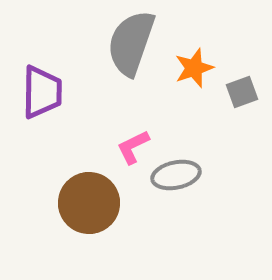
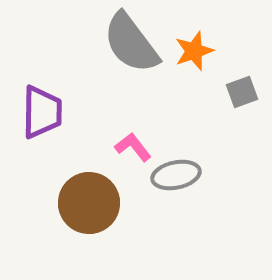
gray semicircle: rotated 56 degrees counterclockwise
orange star: moved 17 px up
purple trapezoid: moved 20 px down
pink L-shape: rotated 78 degrees clockwise
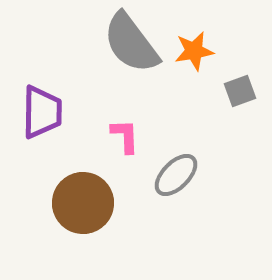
orange star: rotated 9 degrees clockwise
gray square: moved 2 px left, 1 px up
pink L-shape: moved 8 px left, 11 px up; rotated 36 degrees clockwise
gray ellipse: rotated 33 degrees counterclockwise
brown circle: moved 6 px left
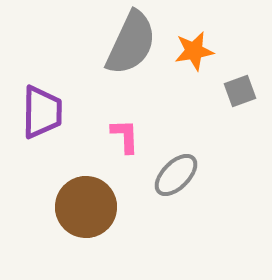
gray semicircle: rotated 118 degrees counterclockwise
brown circle: moved 3 px right, 4 px down
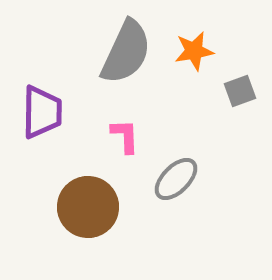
gray semicircle: moved 5 px left, 9 px down
gray ellipse: moved 4 px down
brown circle: moved 2 px right
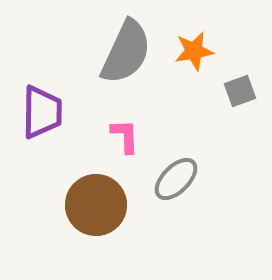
brown circle: moved 8 px right, 2 px up
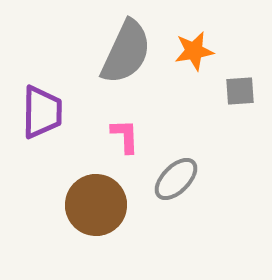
gray square: rotated 16 degrees clockwise
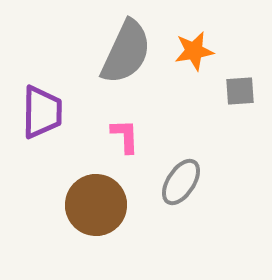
gray ellipse: moved 5 px right, 3 px down; rotated 12 degrees counterclockwise
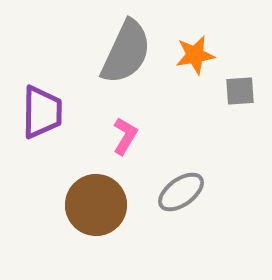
orange star: moved 1 px right, 4 px down
pink L-shape: rotated 33 degrees clockwise
gray ellipse: moved 10 px down; rotated 21 degrees clockwise
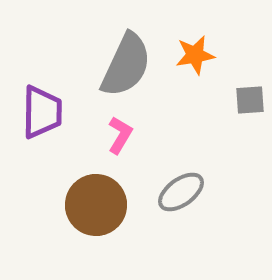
gray semicircle: moved 13 px down
gray square: moved 10 px right, 9 px down
pink L-shape: moved 5 px left, 1 px up
